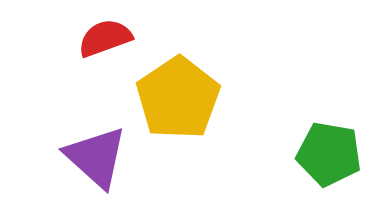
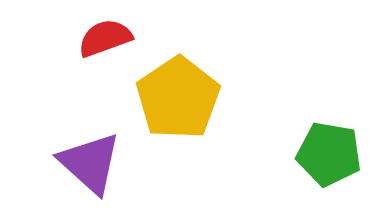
purple triangle: moved 6 px left, 6 px down
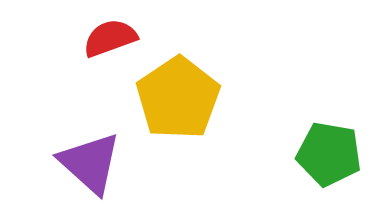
red semicircle: moved 5 px right
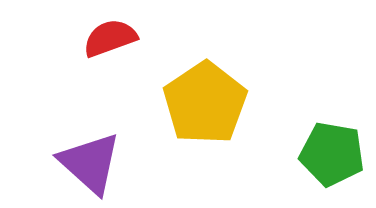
yellow pentagon: moved 27 px right, 5 px down
green pentagon: moved 3 px right
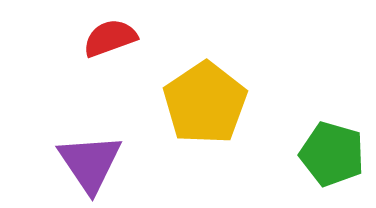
green pentagon: rotated 6 degrees clockwise
purple triangle: rotated 14 degrees clockwise
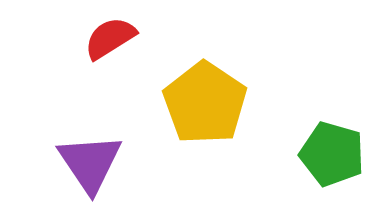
red semicircle: rotated 12 degrees counterclockwise
yellow pentagon: rotated 4 degrees counterclockwise
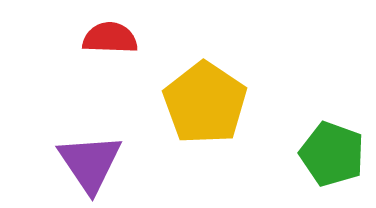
red semicircle: rotated 34 degrees clockwise
green pentagon: rotated 4 degrees clockwise
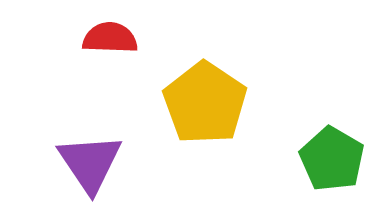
green pentagon: moved 5 px down; rotated 10 degrees clockwise
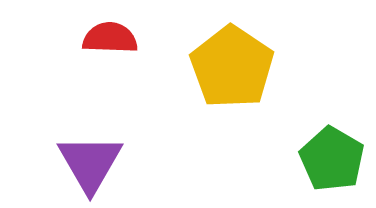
yellow pentagon: moved 27 px right, 36 px up
purple triangle: rotated 4 degrees clockwise
